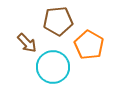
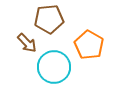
brown pentagon: moved 9 px left, 2 px up
cyan circle: moved 1 px right
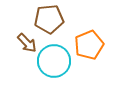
orange pentagon: rotated 20 degrees clockwise
cyan circle: moved 6 px up
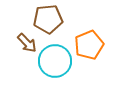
brown pentagon: moved 1 px left
cyan circle: moved 1 px right
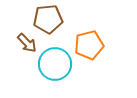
orange pentagon: rotated 8 degrees clockwise
cyan circle: moved 3 px down
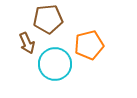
brown arrow: rotated 20 degrees clockwise
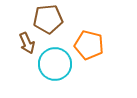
orange pentagon: rotated 28 degrees clockwise
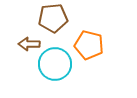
brown pentagon: moved 5 px right, 1 px up
brown arrow: moved 2 px right, 1 px down; rotated 115 degrees clockwise
